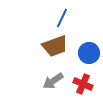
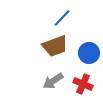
blue line: rotated 18 degrees clockwise
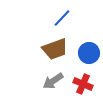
brown trapezoid: moved 3 px down
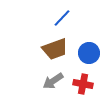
red cross: rotated 12 degrees counterclockwise
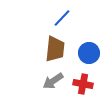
brown trapezoid: rotated 64 degrees counterclockwise
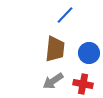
blue line: moved 3 px right, 3 px up
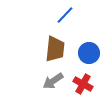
red cross: rotated 18 degrees clockwise
